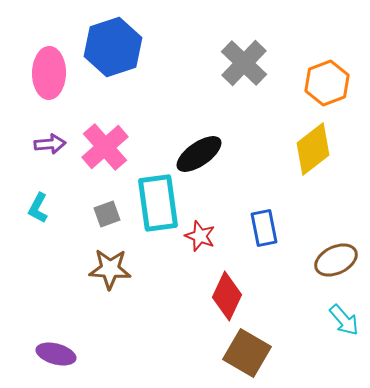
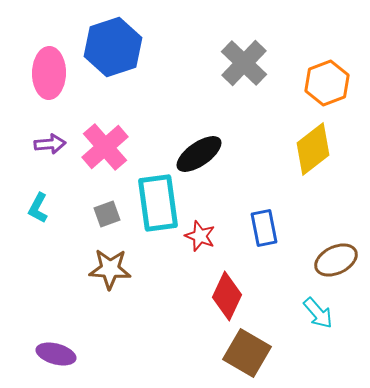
cyan arrow: moved 26 px left, 7 px up
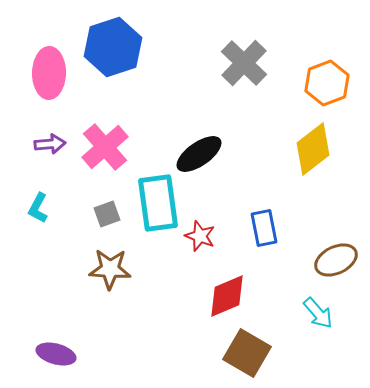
red diamond: rotated 42 degrees clockwise
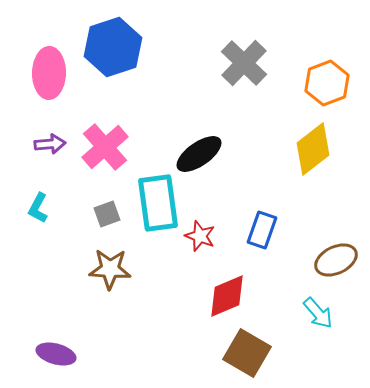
blue rectangle: moved 2 px left, 2 px down; rotated 30 degrees clockwise
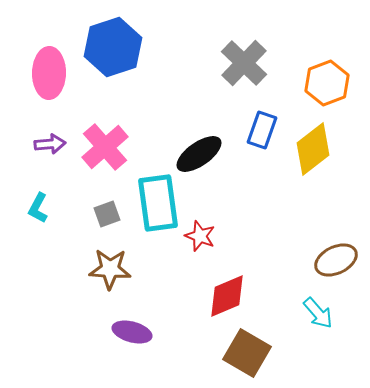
blue rectangle: moved 100 px up
purple ellipse: moved 76 px right, 22 px up
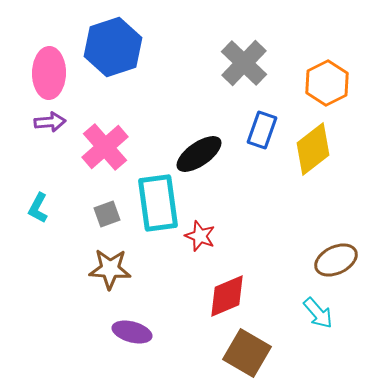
orange hexagon: rotated 6 degrees counterclockwise
purple arrow: moved 22 px up
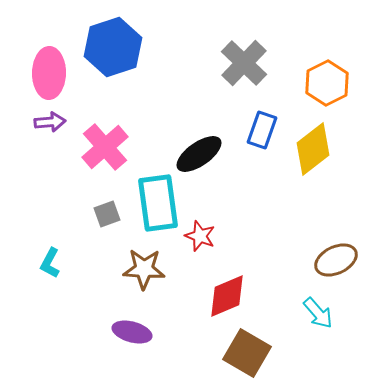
cyan L-shape: moved 12 px right, 55 px down
brown star: moved 34 px right
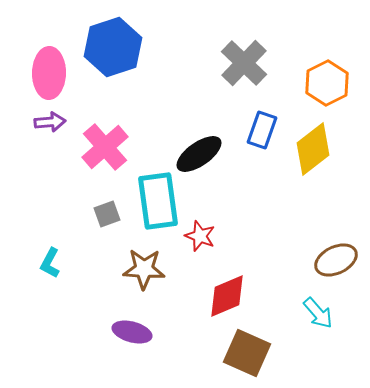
cyan rectangle: moved 2 px up
brown square: rotated 6 degrees counterclockwise
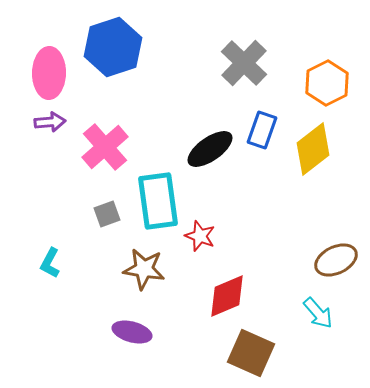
black ellipse: moved 11 px right, 5 px up
brown star: rotated 6 degrees clockwise
brown square: moved 4 px right
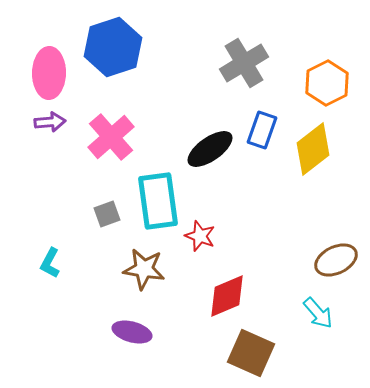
gray cross: rotated 15 degrees clockwise
pink cross: moved 6 px right, 10 px up
